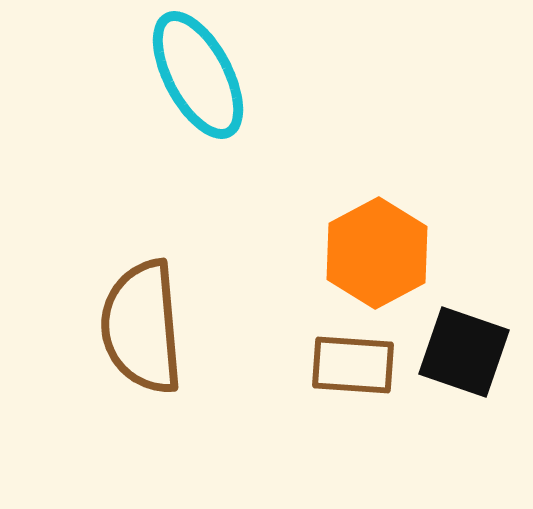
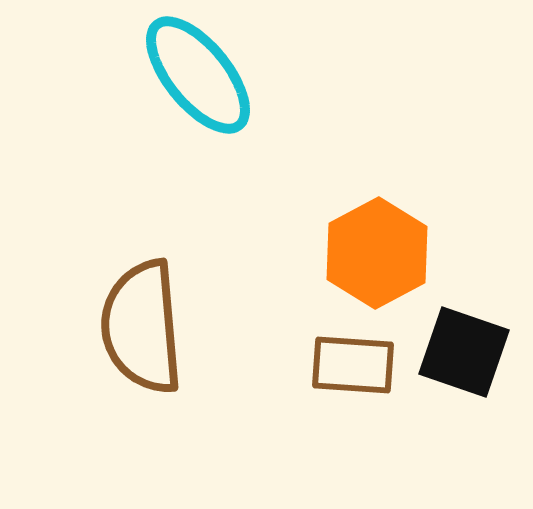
cyan ellipse: rotated 11 degrees counterclockwise
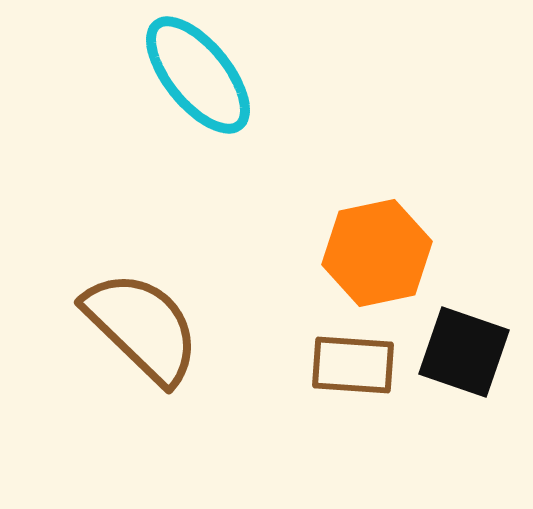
orange hexagon: rotated 16 degrees clockwise
brown semicircle: rotated 139 degrees clockwise
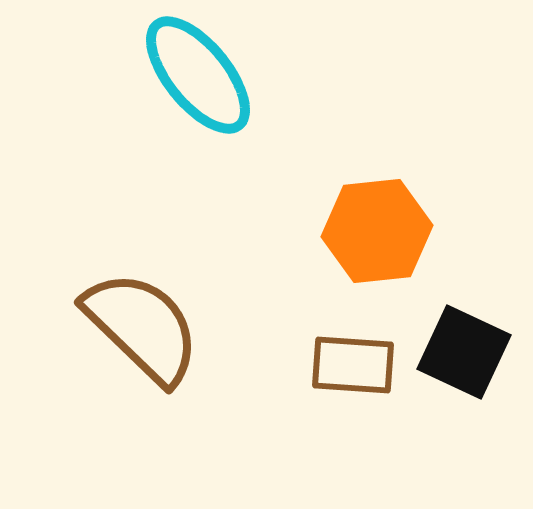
orange hexagon: moved 22 px up; rotated 6 degrees clockwise
black square: rotated 6 degrees clockwise
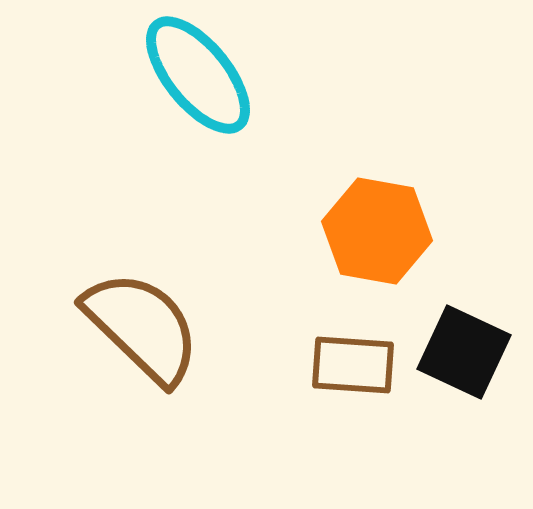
orange hexagon: rotated 16 degrees clockwise
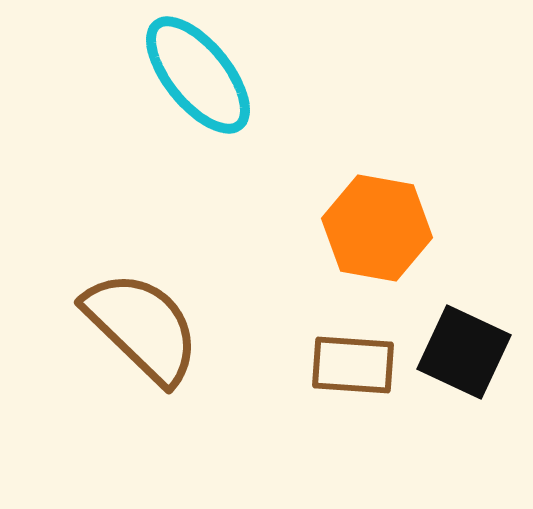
orange hexagon: moved 3 px up
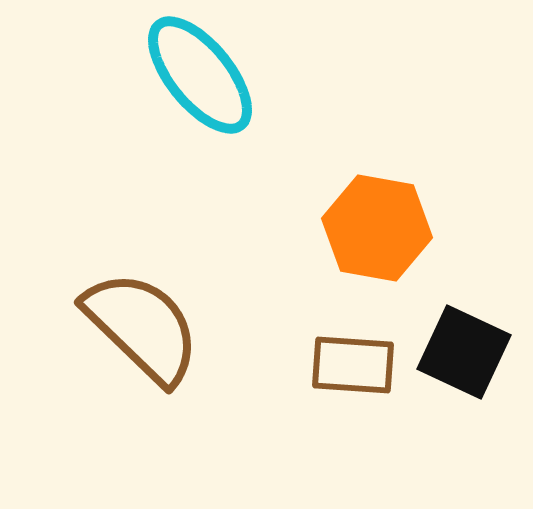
cyan ellipse: moved 2 px right
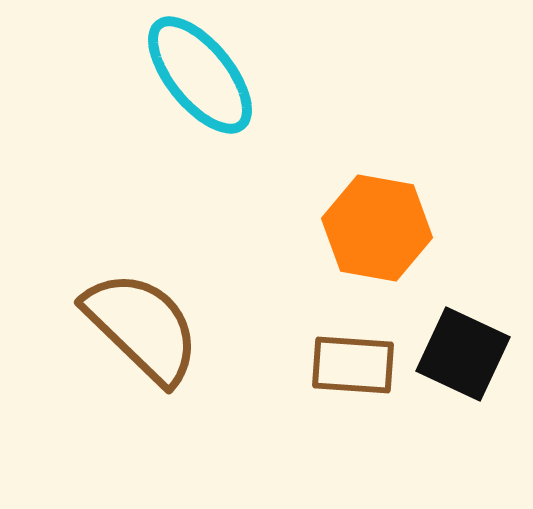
black square: moved 1 px left, 2 px down
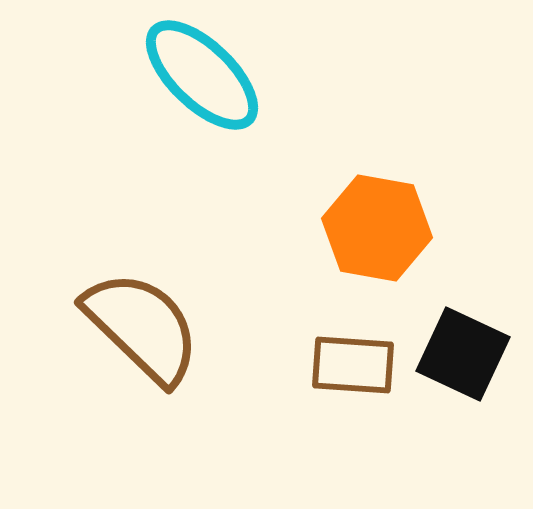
cyan ellipse: moved 2 px right; rotated 7 degrees counterclockwise
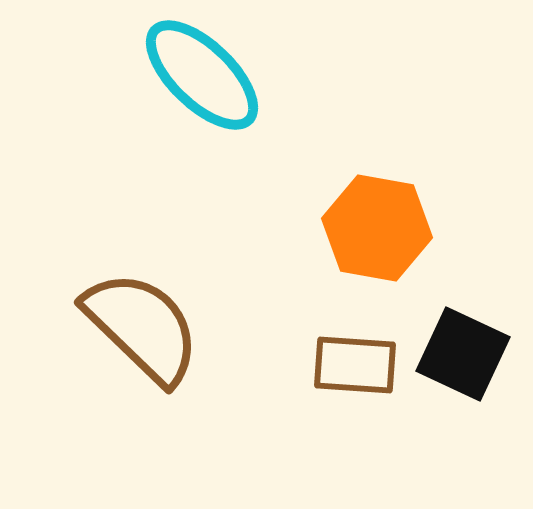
brown rectangle: moved 2 px right
